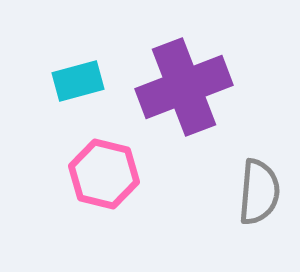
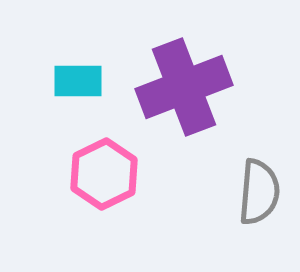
cyan rectangle: rotated 15 degrees clockwise
pink hexagon: rotated 20 degrees clockwise
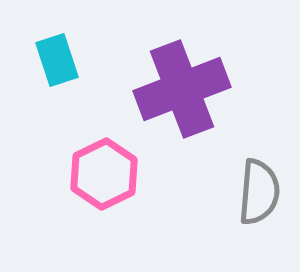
cyan rectangle: moved 21 px left, 21 px up; rotated 72 degrees clockwise
purple cross: moved 2 px left, 2 px down
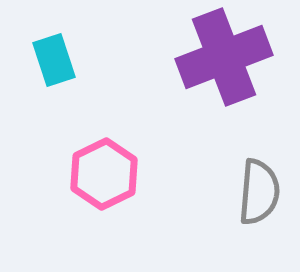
cyan rectangle: moved 3 px left
purple cross: moved 42 px right, 32 px up
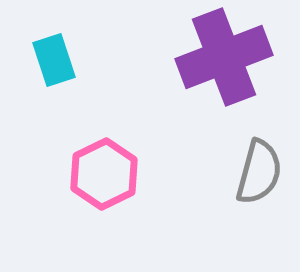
gray semicircle: moved 20 px up; rotated 10 degrees clockwise
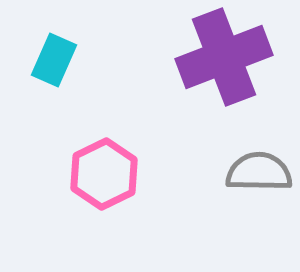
cyan rectangle: rotated 42 degrees clockwise
gray semicircle: rotated 104 degrees counterclockwise
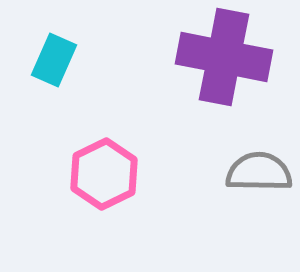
purple cross: rotated 32 degrees clockwise
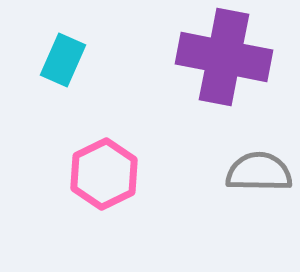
cyan rectangle: moved 9 px right
